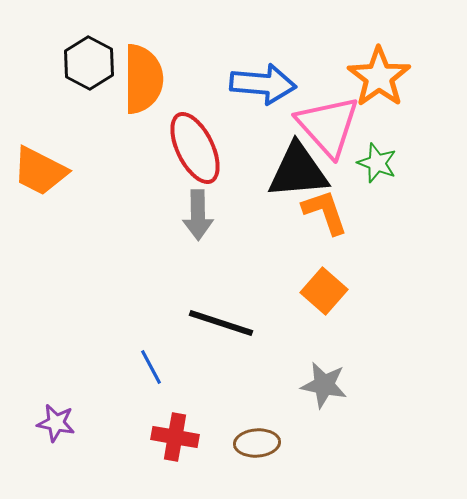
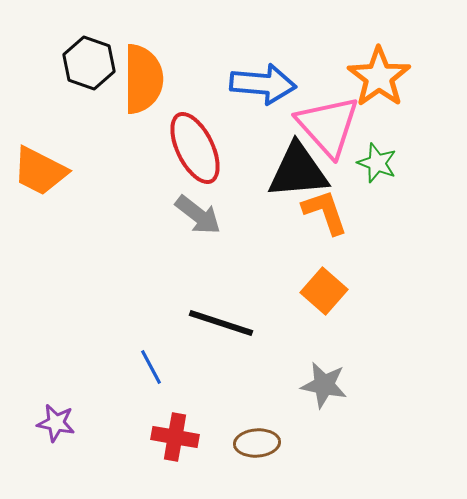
black hexagon: rotated 9 degrees counterclockwise
gray arrow: rotated 51 degrees counterclockwise
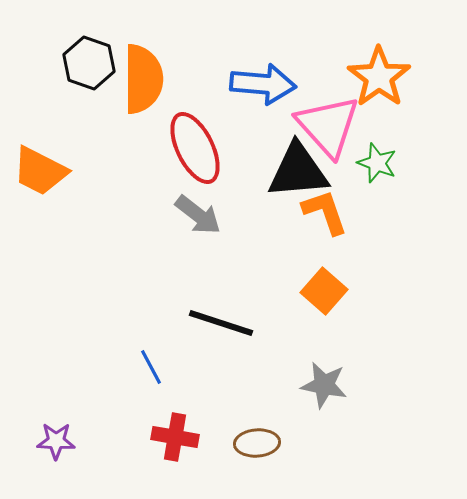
purple star: moved 18 px down; rotated 9 degrees counterclockwise
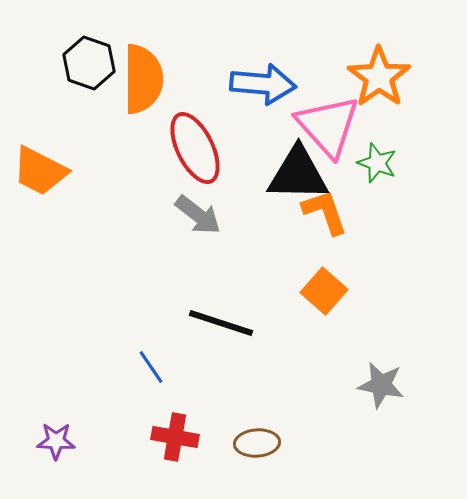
black triangle: moved 3 px down; rotated 6 degrees clockwise
blue line: rotated 6 degrees counterclockwise
gray star: moved 57 px right
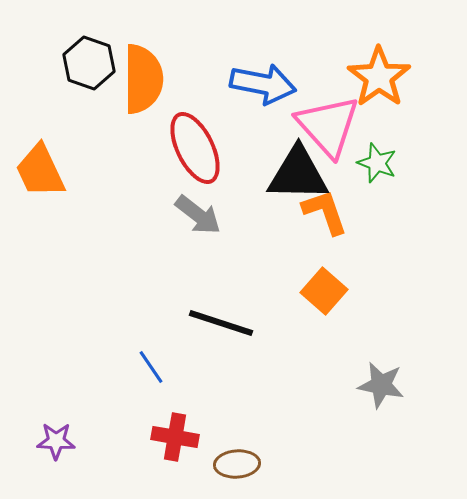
blue arrow: rotated 6 degrees clockwise
orange trapezoid: rotated 38 degrees clockwise
brown ellipse: moved 20 px left, 21 px down
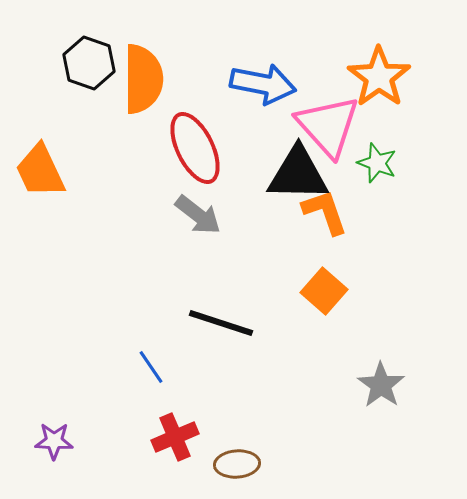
gray star: rotated 24 degrees clockwise
red cross: rotated 33 degrees counterclockwise
purple star: moved 2 px left
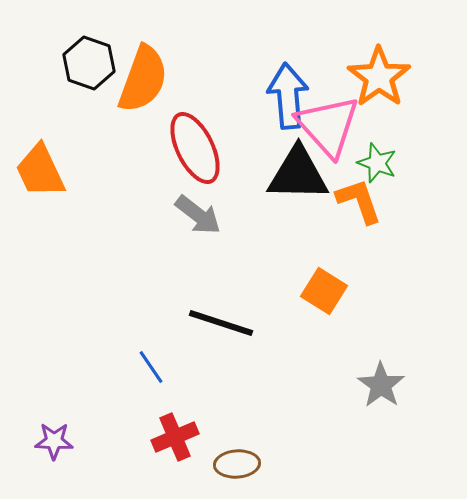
orange semicircle: rotated 20 degrees clockwise
blue arrow: moved 25 px right, 12 px down; rotated 106 degrees counterclockwise
orange L-shape: moved 34 px right, 11 px up
orange square: rotated 9 degrees counterclockwise
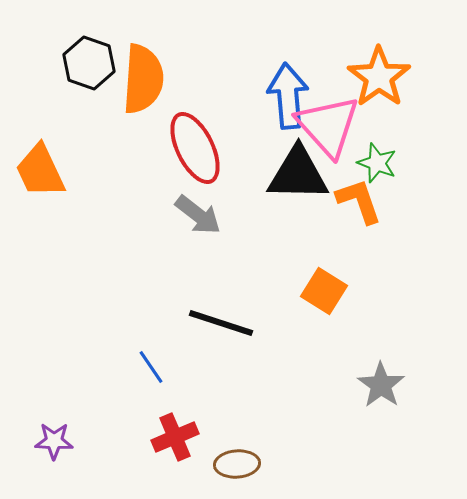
orange semicircle: rotated 16 degrees counterclockwise
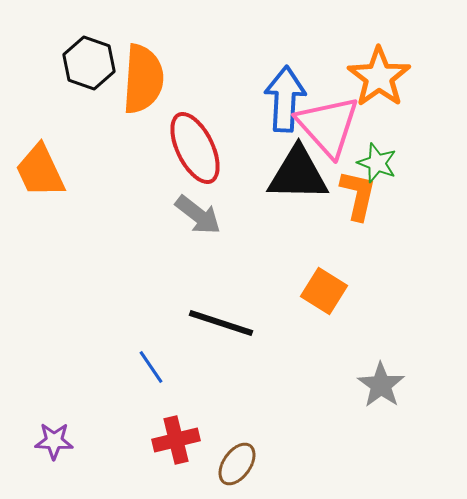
blue arrow: moved 3 px left, 3 px down; rotated 8 degrees clockwise
orange L-shape: moved 1 px left, 6 px up; rotated 32 degrees clockwise
red cross: moved 1 px right, 3 px down; rotated 9 degrees clockwise
brown ellipse: rotated 51 degrees counterclockwise
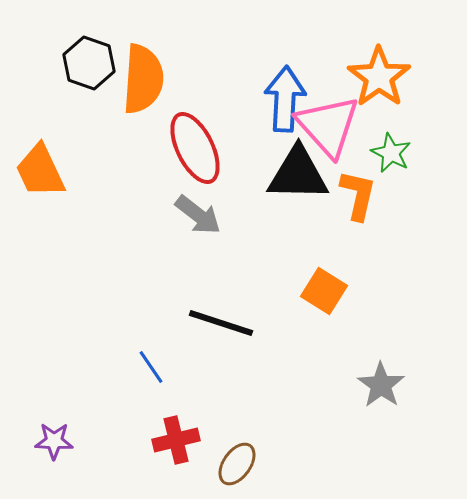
green star: moved 14 px right, 10 px up; rotated 6 degrees clockwise
